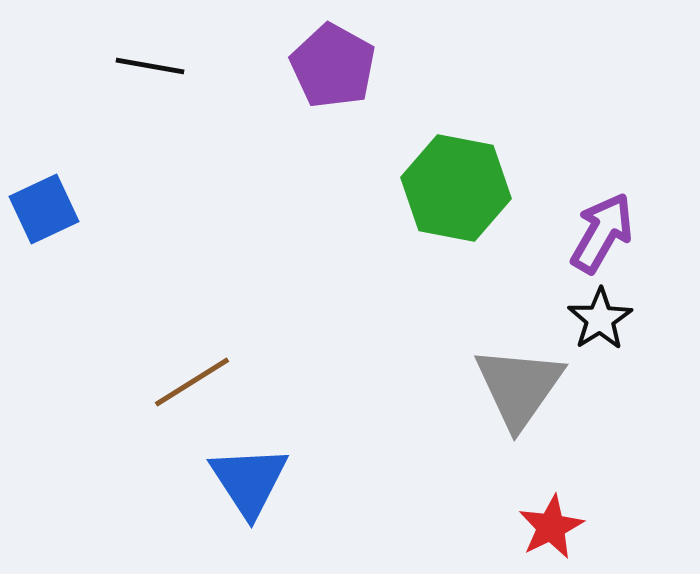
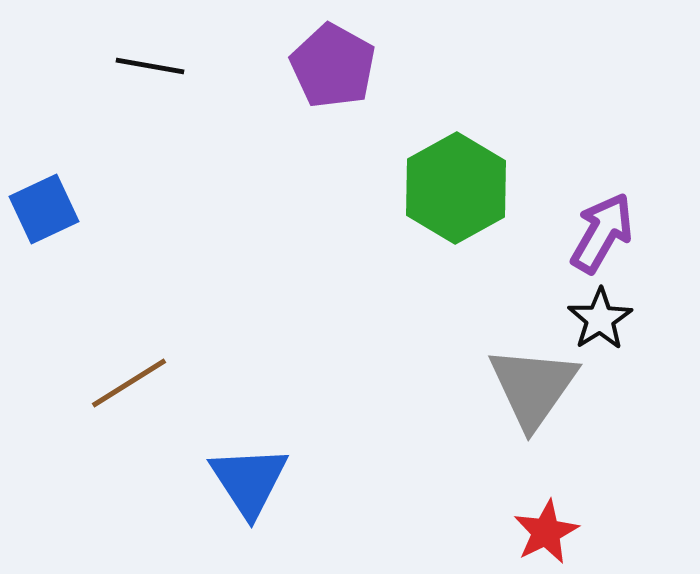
green hexagon: rotated 20 degrees clockwise
brown line: moved 63 px left, 1 px down
gray triangle: moved 14 px right
red star: moved 5 px left, 5 px down
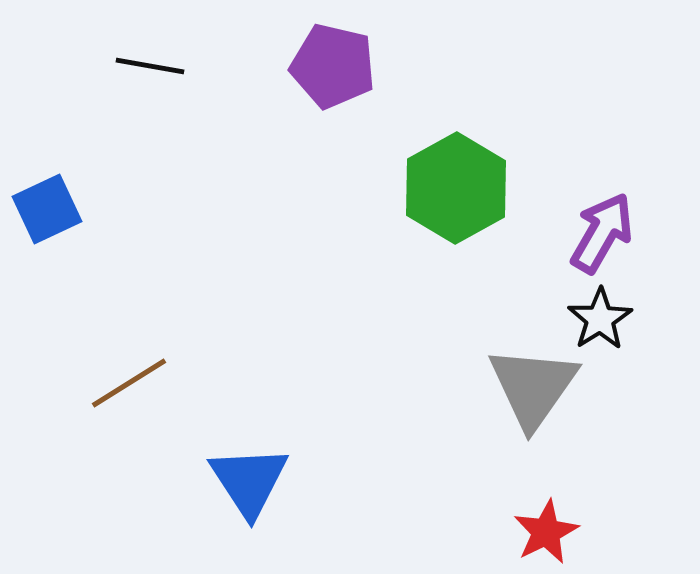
purple pentagon: rotated 16 degrees counterclockwise
blue square: moved 3 px right
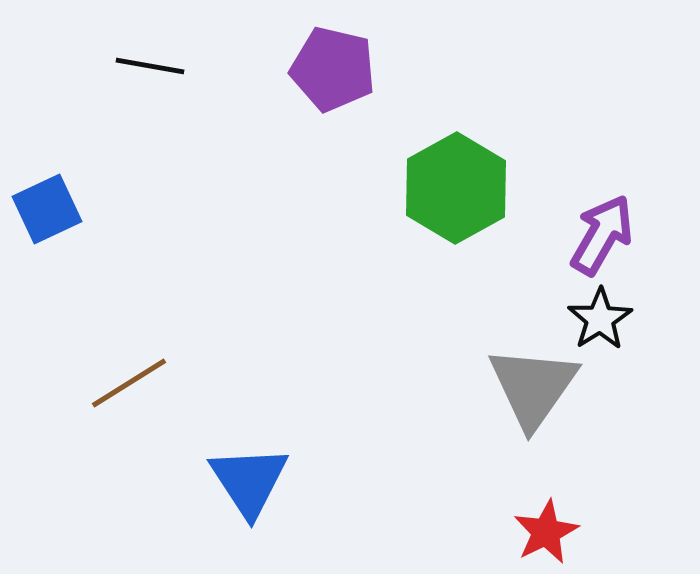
purple pentagon: moved 3 px down
purple arrow: moved 2 px down
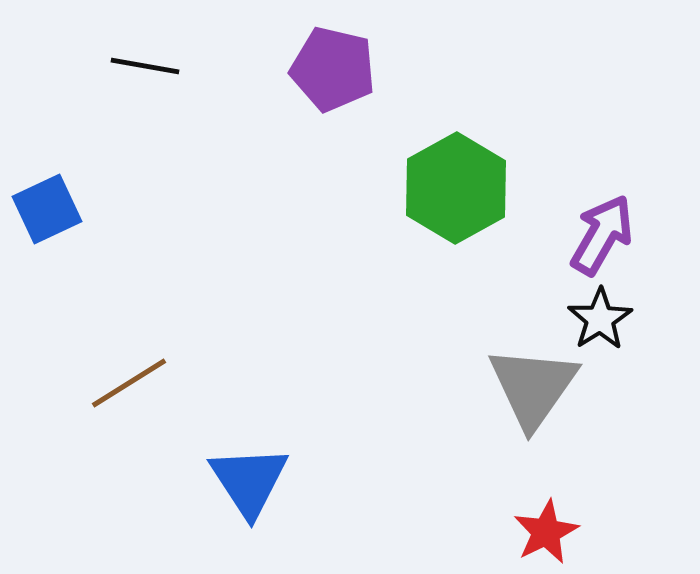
black line: moved 5 px left
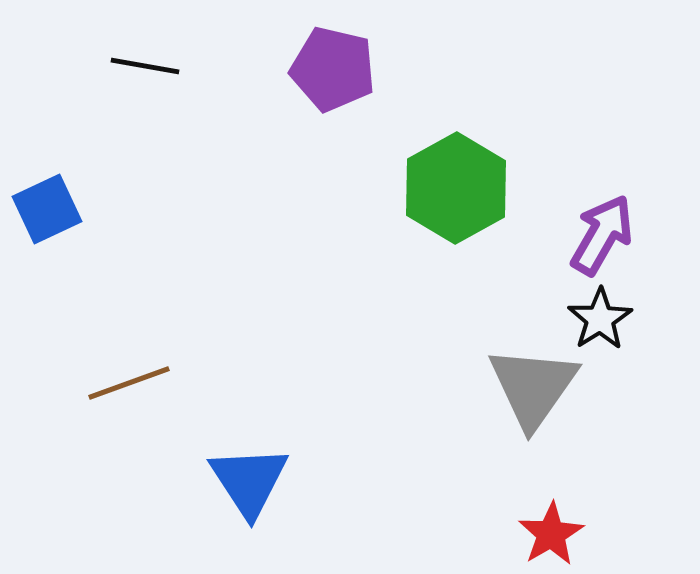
brown line: rotated 12 degrees clockwise
red star: moved 5 px right, 2 px down; rotated 4 degrees counterclockwise
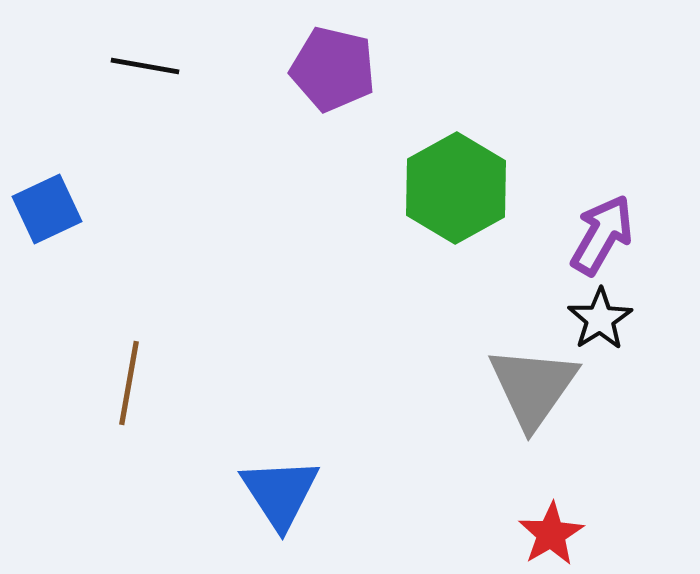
brown line: rotated 60 degrees counterclockwise
blue triangle: moved 31 px right, 12 px down
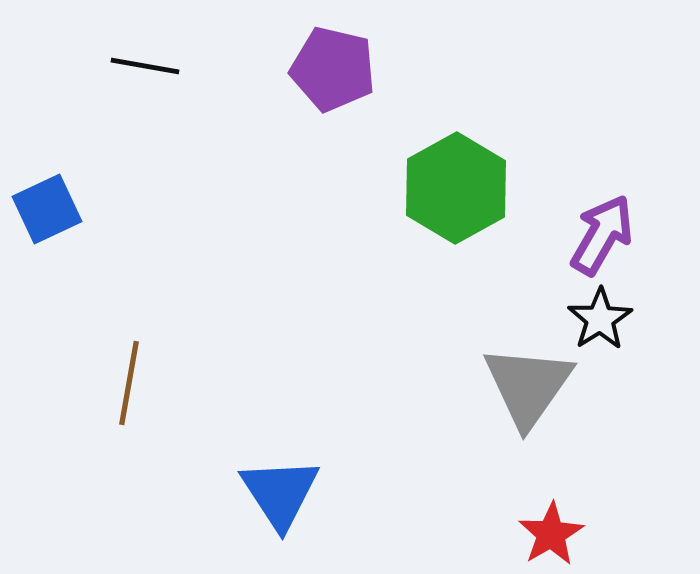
gray triangle: moved 5 px left, 1 px up
